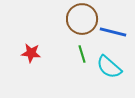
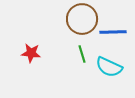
blue line: rotated 16 degrees counterclockwise
cyan semicircle: rotated 16 degrees counterclockwise
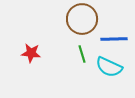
blue line: moved 1 px right, 7 px down
